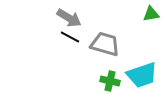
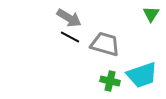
green triangle: rotated 48 degrees counterclockwise
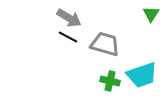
black line: moved 2 px left
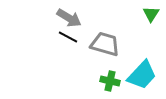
cyan trapezoid: rotated 28 degrees counterclockwise
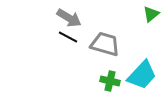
green triangle: rotated 18 degrees clockwise
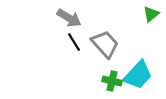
black line: moved 6 px right, 5 px down; rotated 30 degrees clockwise
gray trapezoid: rotated 32 degrees clockwise
cyan trapezoid: moved 4 px left
green cross: moved 2 px right
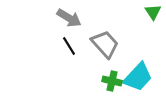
green triangle: moved 2 px right, 2 px up; rotated 24 degrees counterclockwise
black line: moved 5 px left, 4 px down
cyan trapezoid: moved 2 px down
